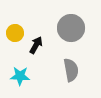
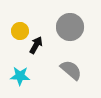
gray circle: moved 1 px left, 1 px up
yellow circle: moved 5 px right, 2 px up
gray semicircle: rotated 40 degrees counterclockwise
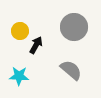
gray circle: moved 4 px right
cyan star: moved 1 px left
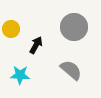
yellow circle: moved 9 px left, 2 px up
cyan star: moved 1 px right, 1 px up
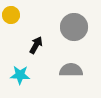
yellow circle: moved 14 px up
gray semicircle: rotated 40 degrees counterclockwise
